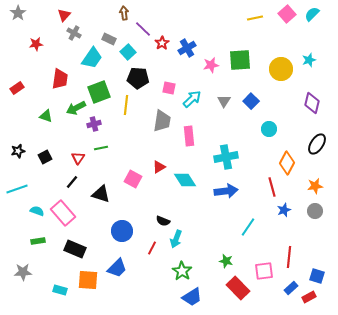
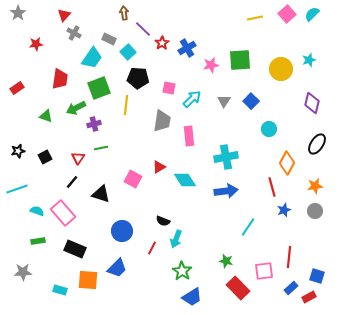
green square at (99, 92): moved 4 px up
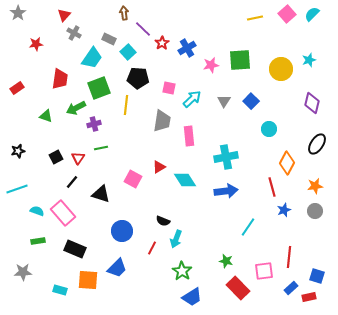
black square at (45, 157): moved 11 px right
red rectangle at (309, 297): rotated 16 degrees clockwise
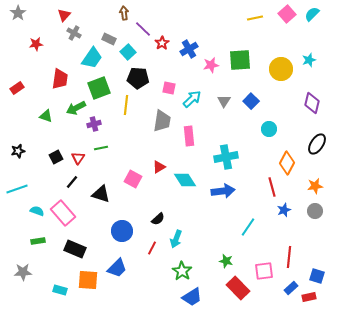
blue cross at (187, 48): moved 2 px right, 1 px down
blue arrow at (226, 191): moved 3 px left
black semicircle at (163, 221): moved 5 px left, 2 px up; rotated 64 degrees counterclockwise
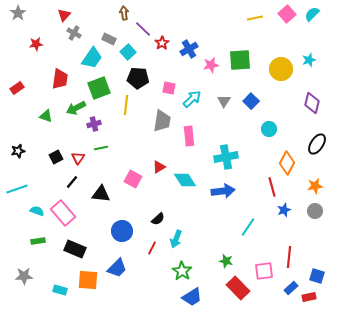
black triangle at (101, 194): rotated 12 degrees counterclockwise
gray star at (23, 272): moved 1 px right, 4 px down
